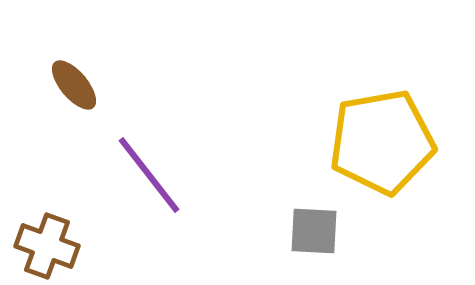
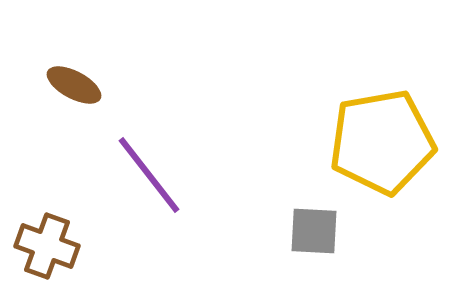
brown ellipse: rotated 22 degrees counterclockwise
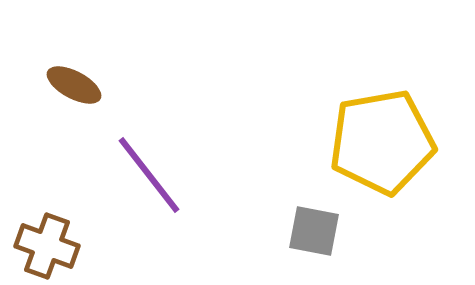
gray square: rotated 8 degrees clockwise
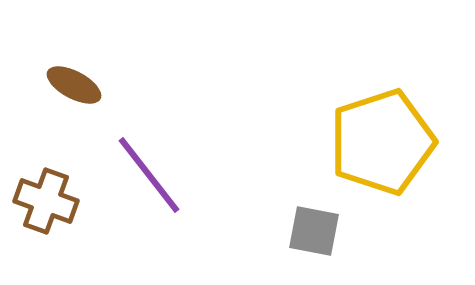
yellow pentagon: rotated 8 degrees counterclockwise
brown cross: moved 1 px left, 45 px up
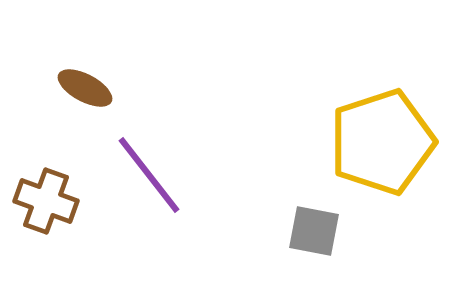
brown ellipse: moved 11 px right, 3 px down
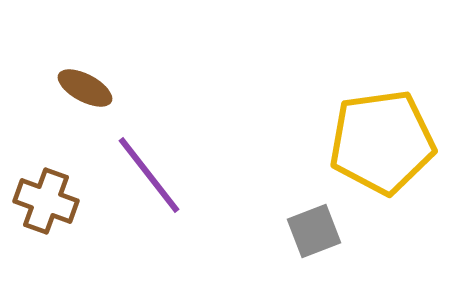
yellow pentagon: rotated 10 degrees clockwise
gray square: rotated 32 degrees counterclockwise
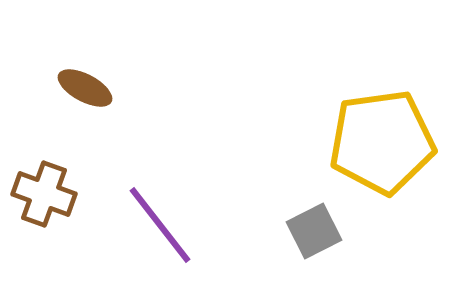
purple line: moved 11 px right, 50 px down
brown cross: moved 2 px left, 7 px up
gray square: rotated 6 degrees counterclockwise
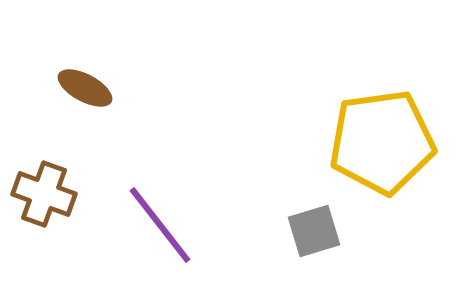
gray square: rotated 10 degrees clockwise
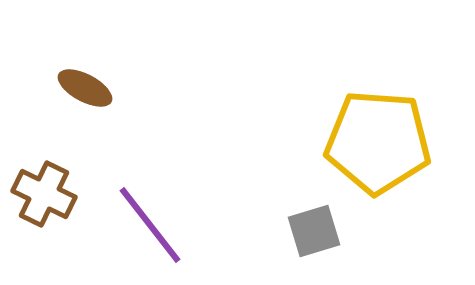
yellow pentagon: moved 4 px left; rotated 12 degrees clockwise
brown cross: rotated 6 degrees clockwise
purple line: moved 10 px left
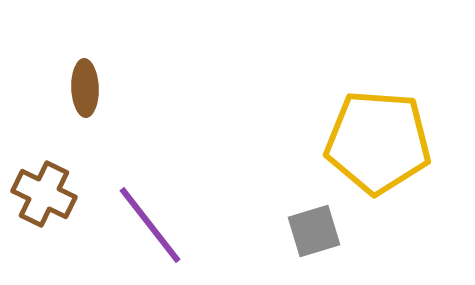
brown ellipse: rotated 60 degrees clockwise
